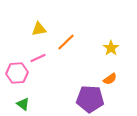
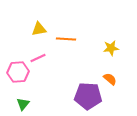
orange line: moved 3 px up; rotated 48 degrees clockwise
yellow star: rotated 28 degrees clockwise
pink hexagon: moved 1 px right, 1 px up
orange semicircle: rotated 104 degrees counterclockwise
purple pentagon: moved 2 px left, 3 px up
green triangle: rotated 32 degrees clockwise
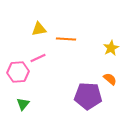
yellow star: rotated 21 degrees counterclockwise
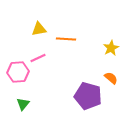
orange semicircle: moved 1 px right, 1 px up
purple pentagon: rotated 12 degrees clockwise
